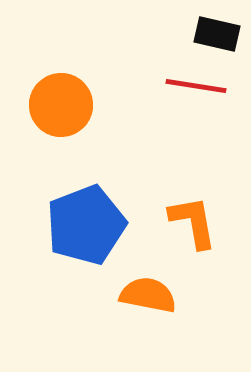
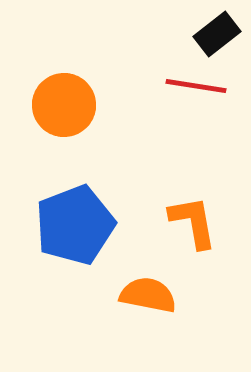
black rectangle: rotated 51 degrees counterclockwise
orange circle: moved 3 px right
blue pentagon: moved 11 px left
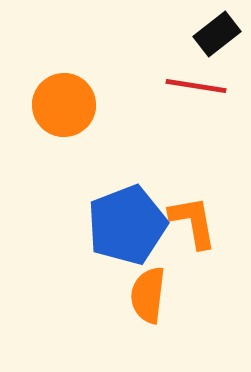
blue pentagon: moved 52 px right
orange semicircle: rotated 94 degrees counterclockwise
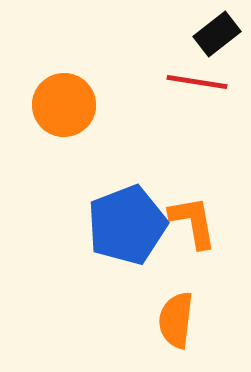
red line: moved 1 px right, 4 px up
orange semicircle: moved 28 px right, 25 px down
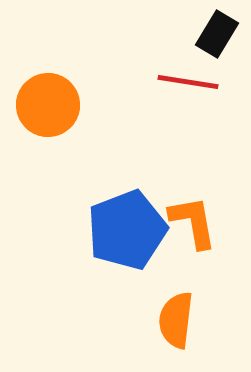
black rectangle: rotated 21 degrees counterclockwise
red line: moved 9 px left
orange circle: moved 16 px left
blue pentagon: moved 5 px down
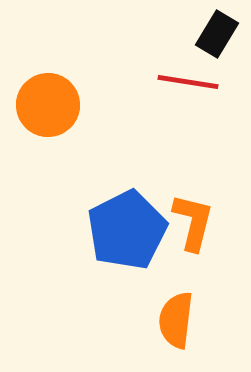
orange L-shape: rotated 24 degrees clockwise
blue pentagon: rotated 6 degrees counterclockwise
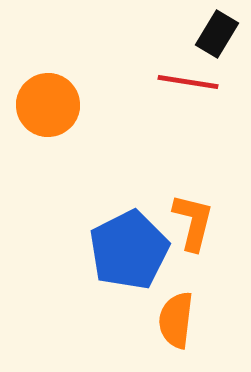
blue pentagon: moved 2 px right, 20 px down
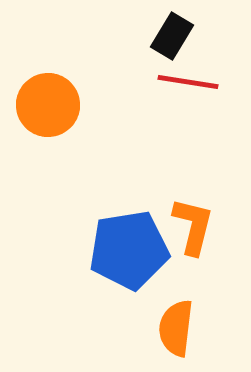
black rectangle: moved 45 px left, 2 px down
orange L-shape: moved 4 px down
blue pentagon: rotated 18 degrees clockwise
orange semicircle: moved 8 px down
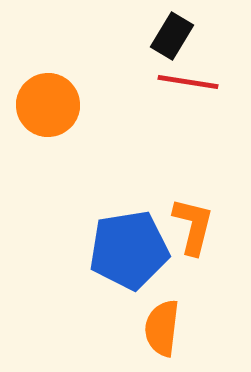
orange semicircle: moved 14 px left
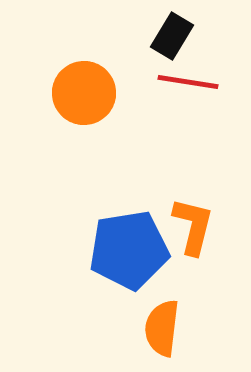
orange circle: moved 36 px right, 12 px up
